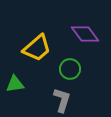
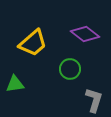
purple diamond: rotated 16 degrees counterclockwise
yellow trapezoid: moved 4 px left, 5 px up
gray L-shape: moved 32 px right
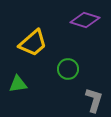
purple diamond: moved 14 px up; rotated 20 degrees counterclockwise
green circle: moved 2 px left
green triangle: moved 3 px right
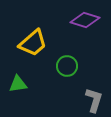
green circle: moved 1 px left, 3 px up
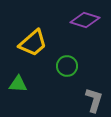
green triangle: rotated 12 degrees clockwise
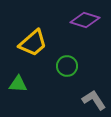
gray L-shape: rotated 50 degrees counterclockwise
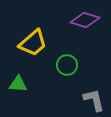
green circle: moved 1 px up
gray L-shape: rotated 20 degrees clockwise
